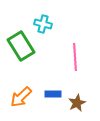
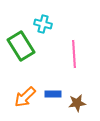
pink line: moved 1 px left, 3 px up
orange arrow: moved 4 px right
brown star: rotated 18 degrees clockwise
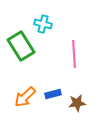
blue rectangle: rotated 14 degrees counterclockwise
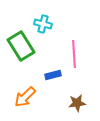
blue rectangle: moved 19 px up
